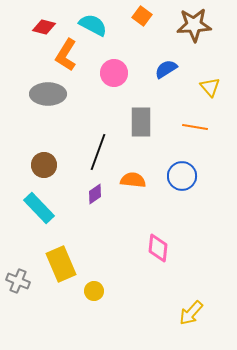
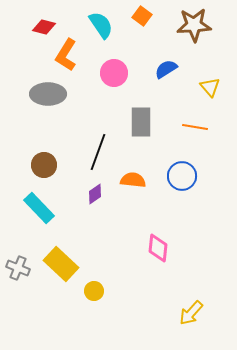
cyan semicircle: moved 8 px right; rotated 28 degrees clockwise
yellow rectangle: rotated 24 degrees counterclockwise
gray cross: moved 13 px up
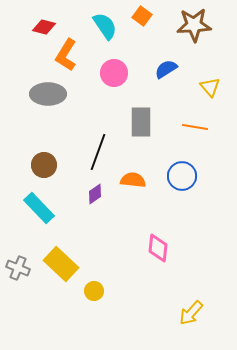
cyan semicircle: moved 4 px right, 1 px down
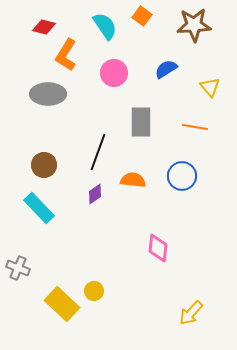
yellow rectangle: moved 1 px right, 40 px down
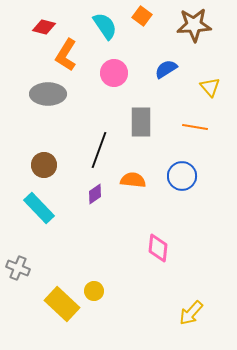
black line: moved 1 px right, 2 px up
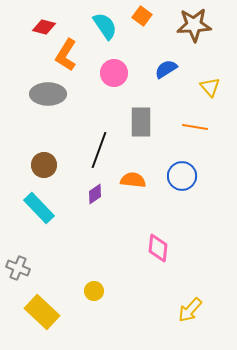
yellow rectangle: moved 20 px left, 8 px down
yellow arrow: moved 1 px left, 3 px up
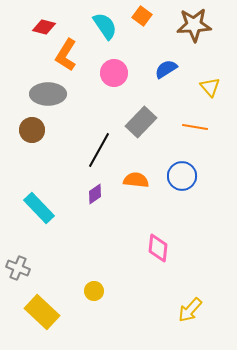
gray rectangle: rotated 44 degrees clockwise
black line: rotated 9 degrees clockwise
brown circle: moved 12 px left, 35 px up
orange semicircle: moved 3 px right
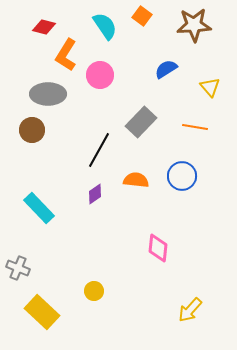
pink circle: moved 14 px left, 2 px down
